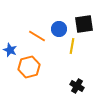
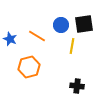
blue circle: moved 2 px right, 4 px up
blue star: moved 11 px up
black cross: rotated 24 degrees counterclockwise
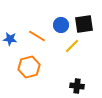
blue star: rotated 16 degrees counterclockwise
yellow line: rotated 35 degrees clockwise
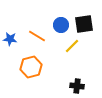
orange hexagon: moved 2 px right
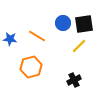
blue circle: moved 2 px right, 2 px up
yellow line: moved 7 px right
black cross: moved 3 px left, 6 px up; rotated 32 degrees counterclockwise
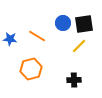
orange hexagon: moved 2 px down
black cross: rotated 24 degrees clockwise
